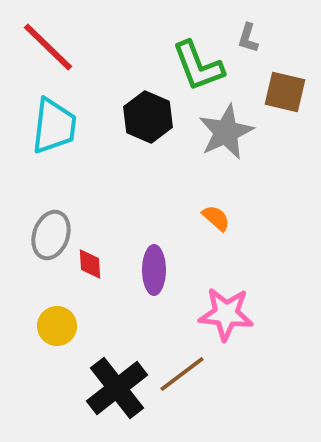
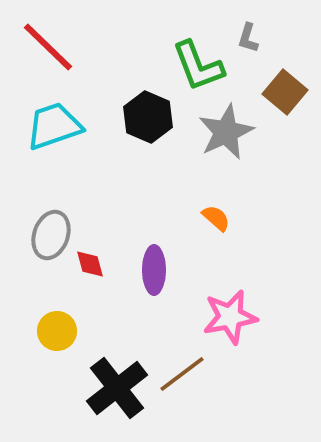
brown square: rotated 27 degrees clockwise
cyan trapezoid: rotated 116 degrees counterclockwise
red diamond: rotated 12 degrees counterclockwise
pink star: moved 4 px right, 3 px down; rotated 16 degrees counterclockwise
yellow circle: moved 5 px down
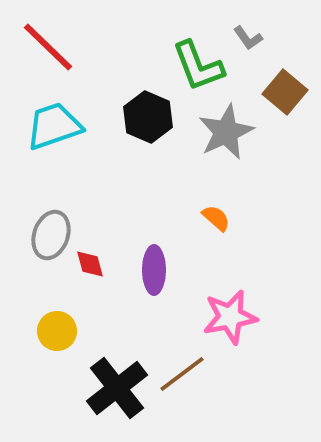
gray L-shape: rotated 52 degrees counterclockwise
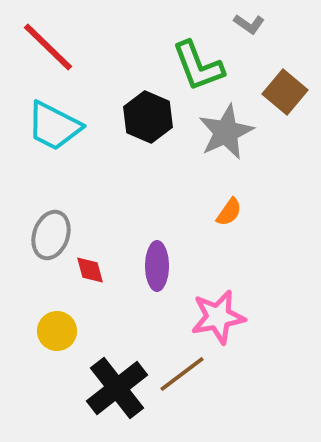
gray L-shape: moved 1 px right, 14 px up; rotated 20 degrees counterclockwise
cyan trapezoid: rotated 134 degrees counterclockwise
orange semicircle: moved 13 px right, 6 px up; rotated 84 degrees clockwise
red diamond: moved 6 px down
purple ellipse: moved 3 px right, 4 px up
pink star: moved 12 px left
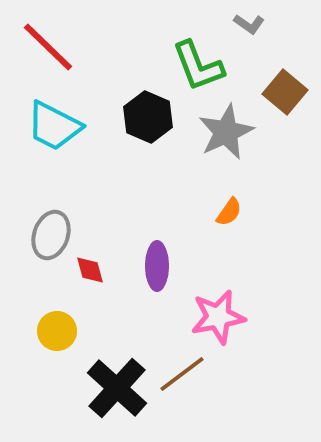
black cross: rotated 10 degrees counterclockwise
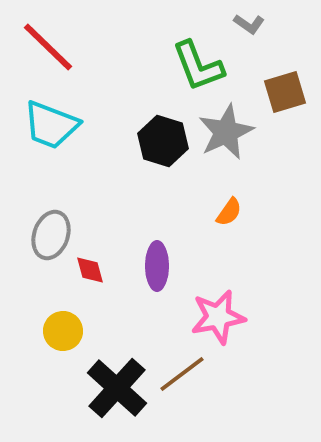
brown square: rotated 33 degrees clockwise
black hexagon: moved 15 px right, 24 px down; rotated 6 degrees counterclockwise
cyan trapezoid: moved 3 px left, 1 px up; rotated 6 degrees counterclockwise
yellow circle: moved 6 px right
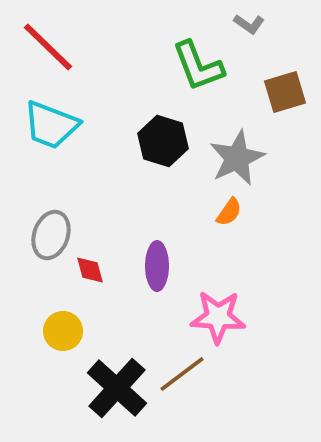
gray star: moved 11 px right, 26 px down
pink star: rotated 14 degrees clockwise
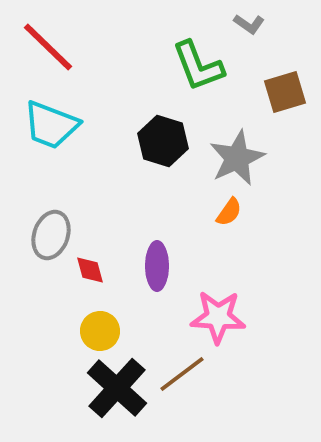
yellow circle: moved 37 px right
